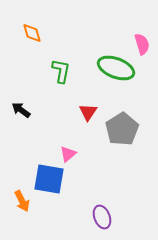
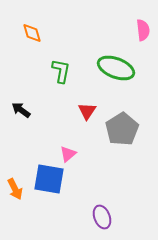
pink semicircle: moved 1 px right, 14 px up; rotated 10 degrees clockwise
red triangle: moved 1 px left, 1 px up
orange arrow: moved 7 px left, 12 px up
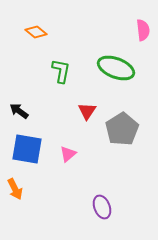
orange diamond: moved 4 px right, 1 px up; rotated 35 degrees counterclockwise
black arrow: moved 2 px left, 1 px down
blue square: moved 22 px left, 30 px up
purple ellipse: moved 10 px up
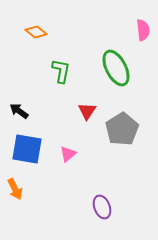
green ellipse: rotated 42 degrees clockwise
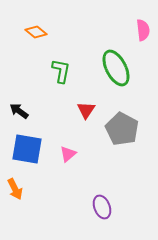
red triangle: moved 1 px left, 1 px up
gray pentagon: rotated 12 degrees counterclockwise
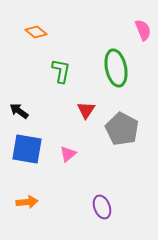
pink semicircle: rotated 15 degrees counterclockwise
green ellipse: rotated 15 degrees clockwise
orange arrow: moved 12 px right, 13 px down; rotated 70 degrees counterclockwise
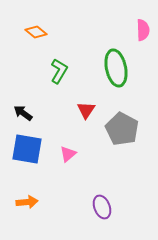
pink semicircle: rotated 20 degrees clockwise
green L-shape: moved 2 px left; rotated 20 degrees clockwise
black arrow: moved 4 px right, 2 px down
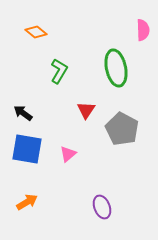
orange arrow: rotated 25 degrees counterclockwise
